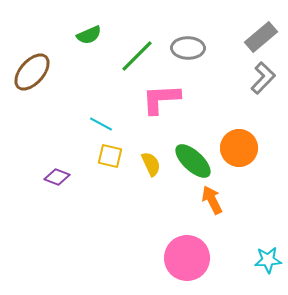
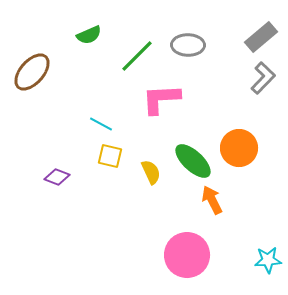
gray ellipse: moved 3 px up
yellow semicircle: moved 8 px down
pink circle: moved 3 px up
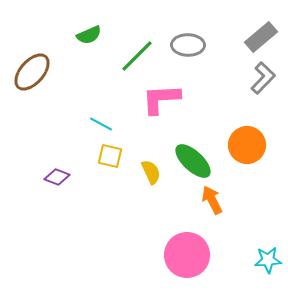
orange circle: moved 8 px right, 3 px up
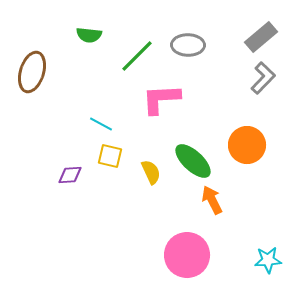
green semicircle: rotated 30 degrees clockwise
brown ellipse: rotated 24 degrees counterclockwise
purple diamond: moved 13 px right, 2 px up; rotated 25 degrees counterclockwise
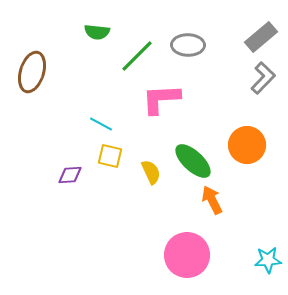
green semicircle: moved 8 px right, 3 px up
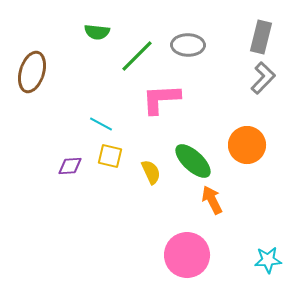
gray rectangle: rotated 36 degrees counterclockwise
purple diamond: moved 9 px up
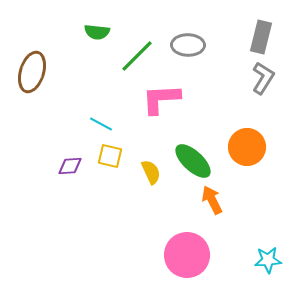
gray L-shape: rotated 12 degrees counterclockwise
orange circle: moved 2 px down
